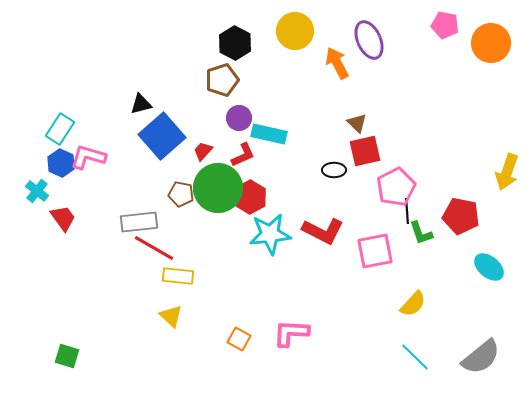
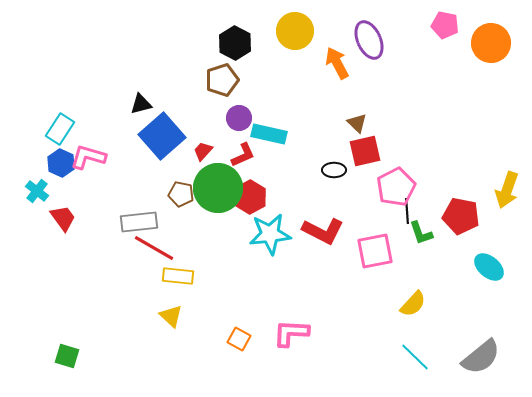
yellow arrow at (507, 172): moved 18 px down
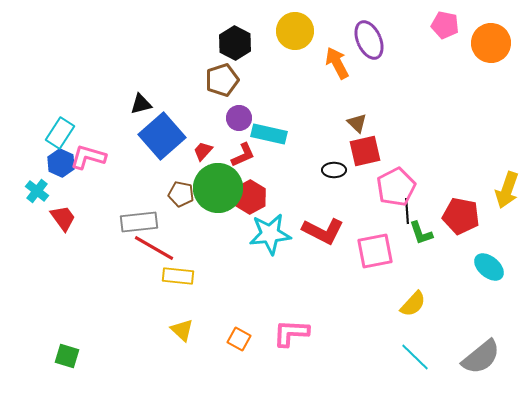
cyan rectangle at (60, 129): moved 4 px down
yellow triangle at (171, 316): moved 11 px right, 14 px down
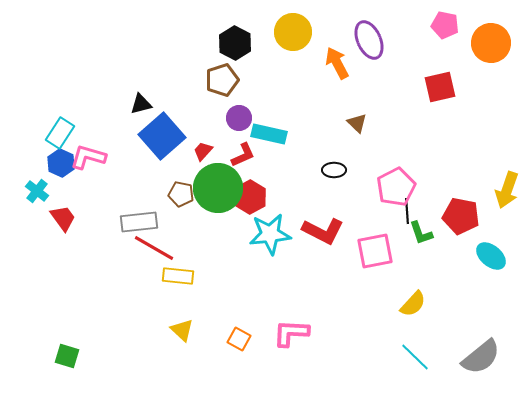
yellow circle at (295, 31): moved 2 px left, 1 px down
red square at (365, 151): moved 75 px right, 64 px up
cyan ellipse at (489, 267): moved 2 px right, 11 px up
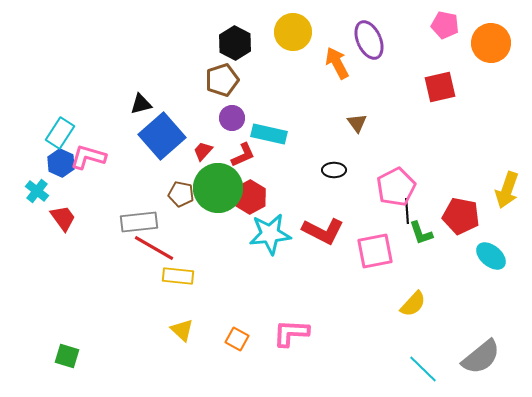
purple circle at (239, 118): moved 7 px left
brown triangle at (357, 123): rotated 10 degrees clockwise
orange square at (239, 339): moved 2 px left
cyan line at (415, 357): moved 8 px right, 12 px down
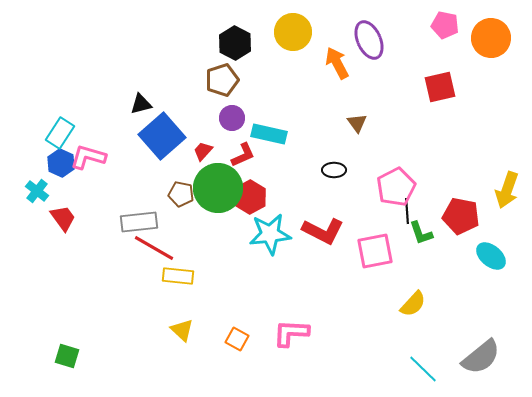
orange circle at (491, 43): moved 5 px up
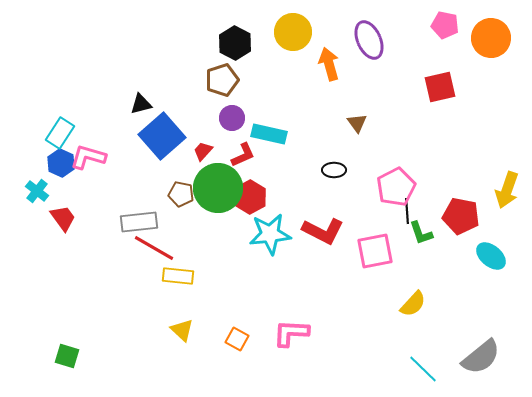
orange arrow at (337, 63): moved 8 px left, 1 px down; rotated 12 degrees clockwise
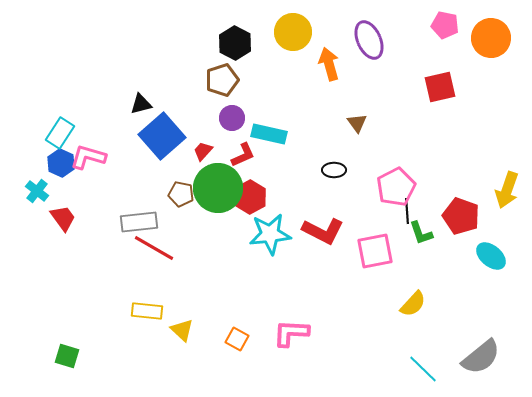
red pentagon at (461, 216): rotated 9 degrees clockwise
yellow rectangle at (178, 276): moved 31 px left, 35 px down
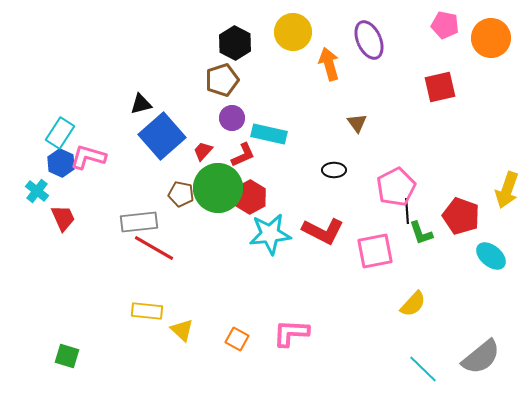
red trapezoid at (63, 218): rotated 12 degrees clockwise
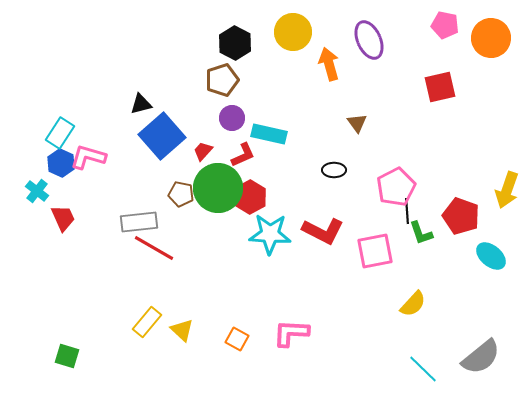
cyan star at (270, 234): rotated 9 degrees clockwise
yellow rectangle at (147, 311): moved 11 px down; rotated 56 degrees counterclockwise
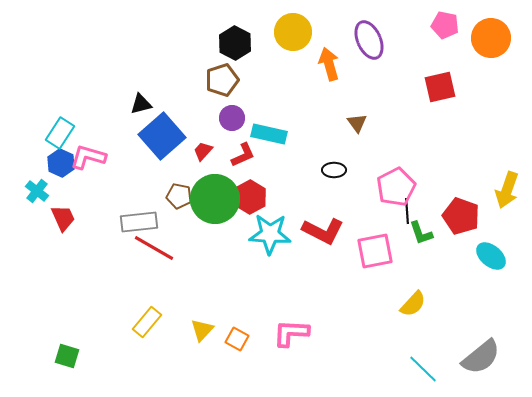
green circle at (218, 188): moved 3 px left, 11 px down
brown pentagon at (181, 194): moved 2 px left, 2 px down
yellow triangle at (182, 330): moved 20 px right; rotated 30 degrees clockwise
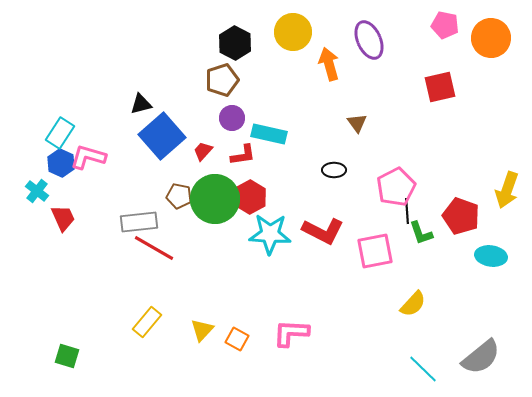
red L-shape at (243, 155): rotated 16 degrees clockwise
cyan ellipse at (491, 256): rotated 32 degrees counterclockwise
